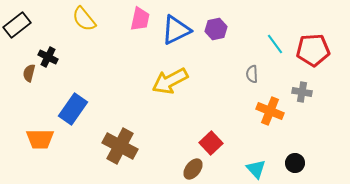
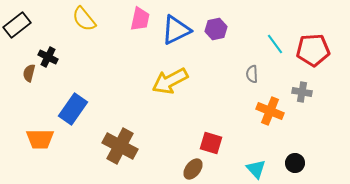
red square: rotated 30 degrees counterclockwise
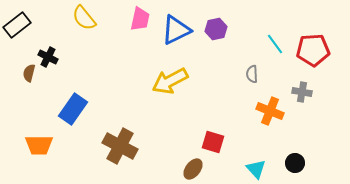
yellow semicircle: moved 1 px up
orange trapezoid: moved 1 px left, 6 px down
red square: moved 2 px right, 1 px up
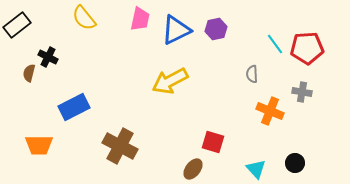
red pentagon: moved 6 px left, 2 px up
blue rectangle: moved 1 px right, 2 px up; rotated 28 degrees clockwise
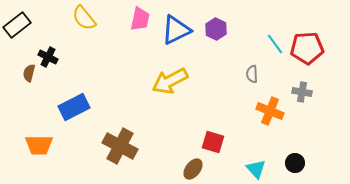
purple hexagon: rotated 20 degrees counterclockwise
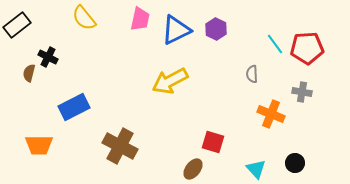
orange cross: moved 1 px right, 3 px down
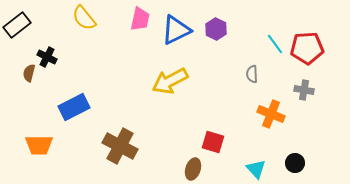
black cross: moved 1 px left
gray cross: moved 2 px right, 2 px up
brown ellipse: rotated 20 degrees counterclockwise
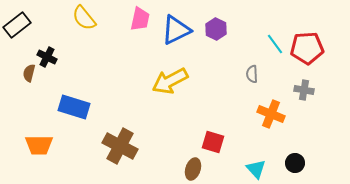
blue rectangle: rotated 44 degrees clockwise
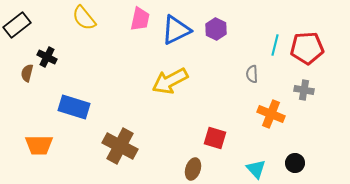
cyan line: moved 1 px down; rotated 50 degrees clockwise
brown semicircle: moved 2 px left
red square: moved 2 px right, 4 px up
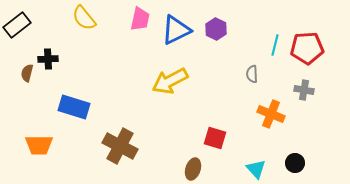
black cross: moved 1 px right, 2 px down; rotated 30 degrees counterclockwise
